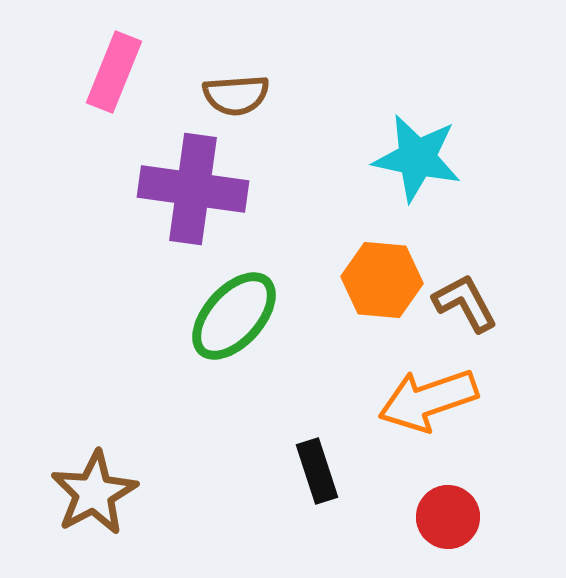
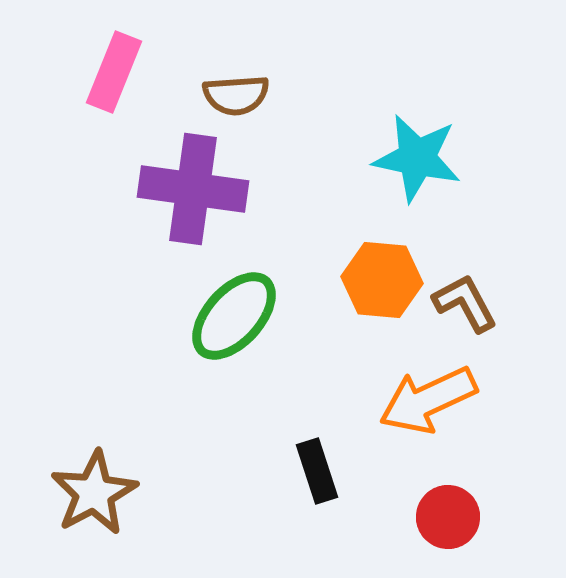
orange arrow: rotated 6 degrees counterclockwise
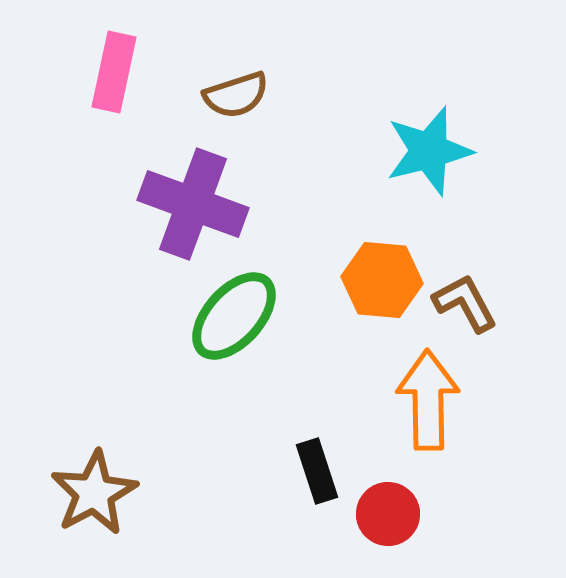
pink rectangle: rotated 10 degrees counterclockwise
brown semicircle: rotated 14 degrees counterclockwise
cyan star: moved 12 px right, 7 px up; rotated 26 degrees counterclockwise
purple cross: moved 15 px down; rotated 12 degrees clockwise
orange arrow: rotated 114 degrees clockwise
red circle: moved 60 px left, 3 px up
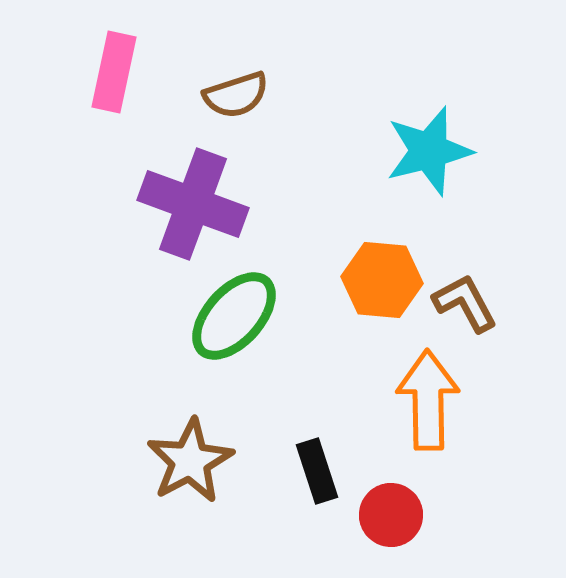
brown star: moved 96 px right, 32 px up
red circle: moved 3 px right, 1 px down
